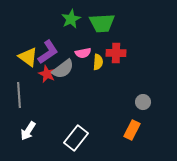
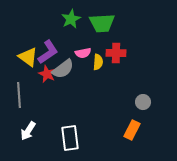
white rectangle: moved 6 px left; rotated 45 degrees counterclockwise
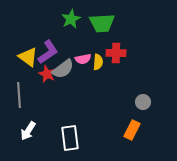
pink semicircle: moved 6 px down
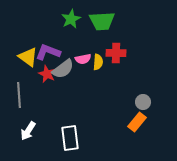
green trapezoid: moved 2 px up
purple L-shape: rotated 125 degrees counterclockwise
orange rectangle: moved 5 px right, 8 px up; rotated 12 degrees clockwise
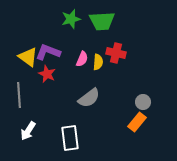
green star: rotated 12 degrees clockwise
red cross: rotated 12 degrees clockwise
pink semicircle: moved 1 px left; rotated 56 degrees counterclockwise
gray semicircle: moved 26 px right, 29 px down
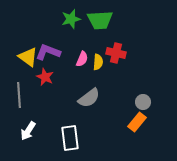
green trapezoid: moved 2 px left, 1 px up
red star: moved 2 px left, 3 px down
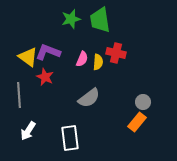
green trapezoid: rotated 84 degrees clockwise
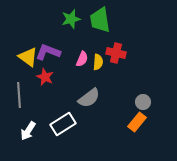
white rectangle: moved 7 px left, 14 px up; rotated 65 degrees clockwise
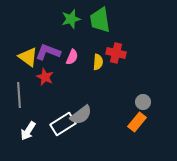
pink semicircle: moved 10 px left, 2 px up
gray semicircle: moved 8 px left, 17 px down
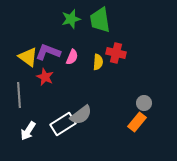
gray circle: moved 1 px right, 1 px down
